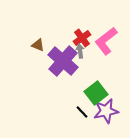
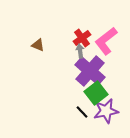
purple cross: moved 27 px right, 10 px down
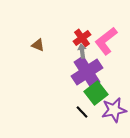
gray arrow: moved 2 px right
purple cross: moved 3 px left, 1 px down; rotated 16 degrees clockwise
purple star: moved 8 px right, 1 px up
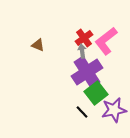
red cross: moved 2 px right
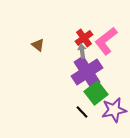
brown triangle: rotated 16 degrees clockwise
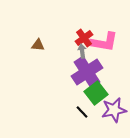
pink L-shape: moved 2 px left, 1 px down; rotated 132 degrees counterclockwise
brown triangle: rotated 32 degrees counterclockwise
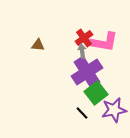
black line: moved 1 px down
